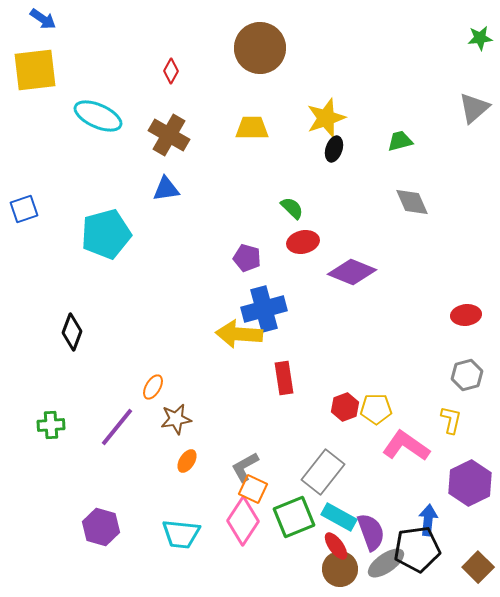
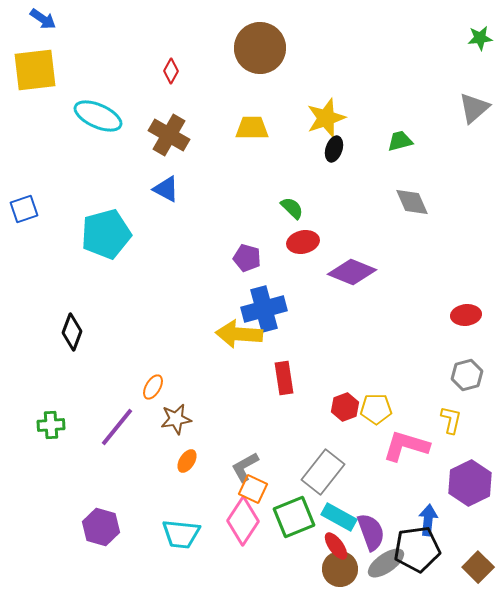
blue triangle at (166, 189): rotated 36 degrees clockwise
pink L-shape at (406, 446): rotated 18 degrees counterclockwise
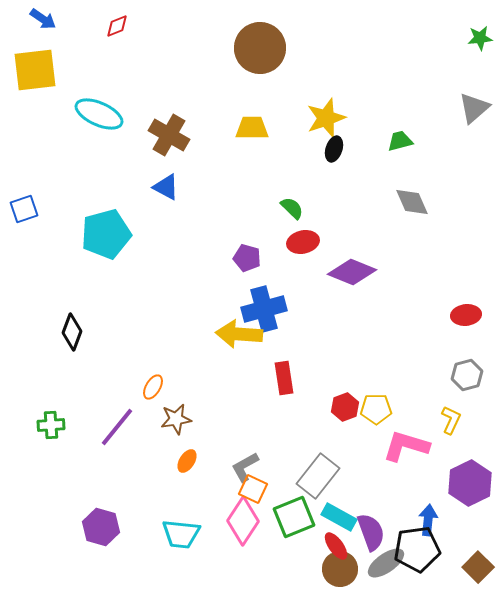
red diamond at (171, 71): moved 54 px left, 45 px up; rotated 40 degrees clockwise
cyan ellipse at (98, 116): moved 1 px right, 2 px up
blue triangle at (166, 189): moved 2 px up
yellow L-shape at (451, 420): rotated 12 degrees clockwise
gray rectangle at (323, 472): moved 5 px left, 4 px down
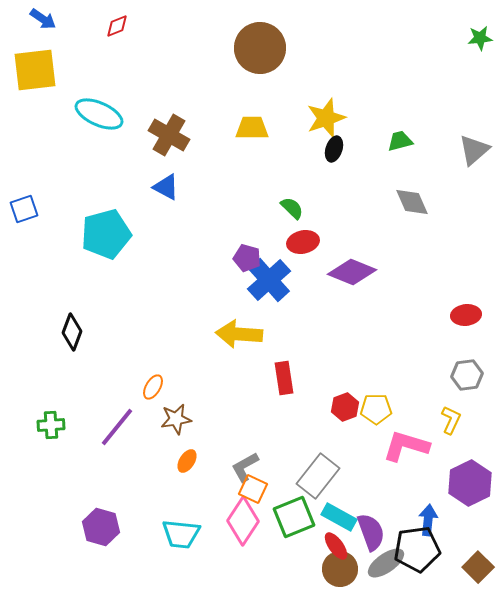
gray triangle at (474, 108): moved 42 px down
blue cross at (264, 309): moved 5 px right, 29 px up; rotated 27 degrees counterclockwise
gray hexagon at (467, 375): rotated 8 degrees clockwise
